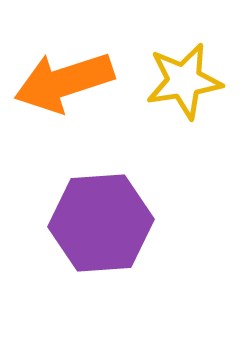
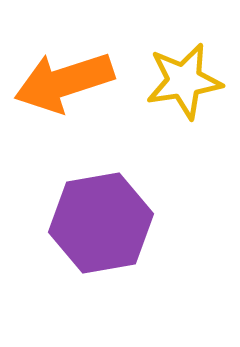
purple hexagon: rotated 6 degrees counterclockwise
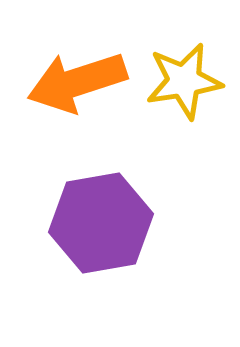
orange arrow: moved 13 px right
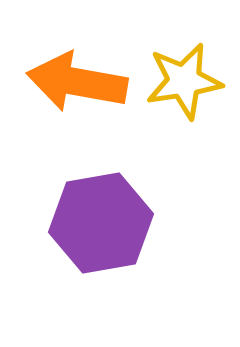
orange arrow: rotated 28 degrees clockwise
